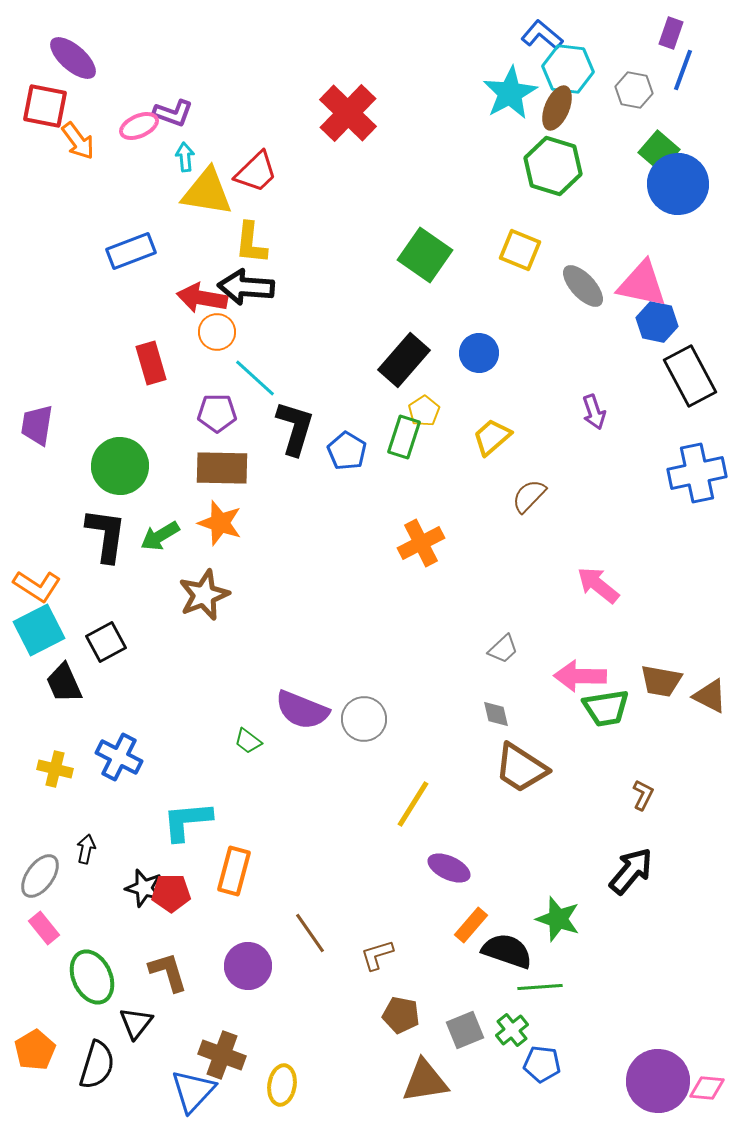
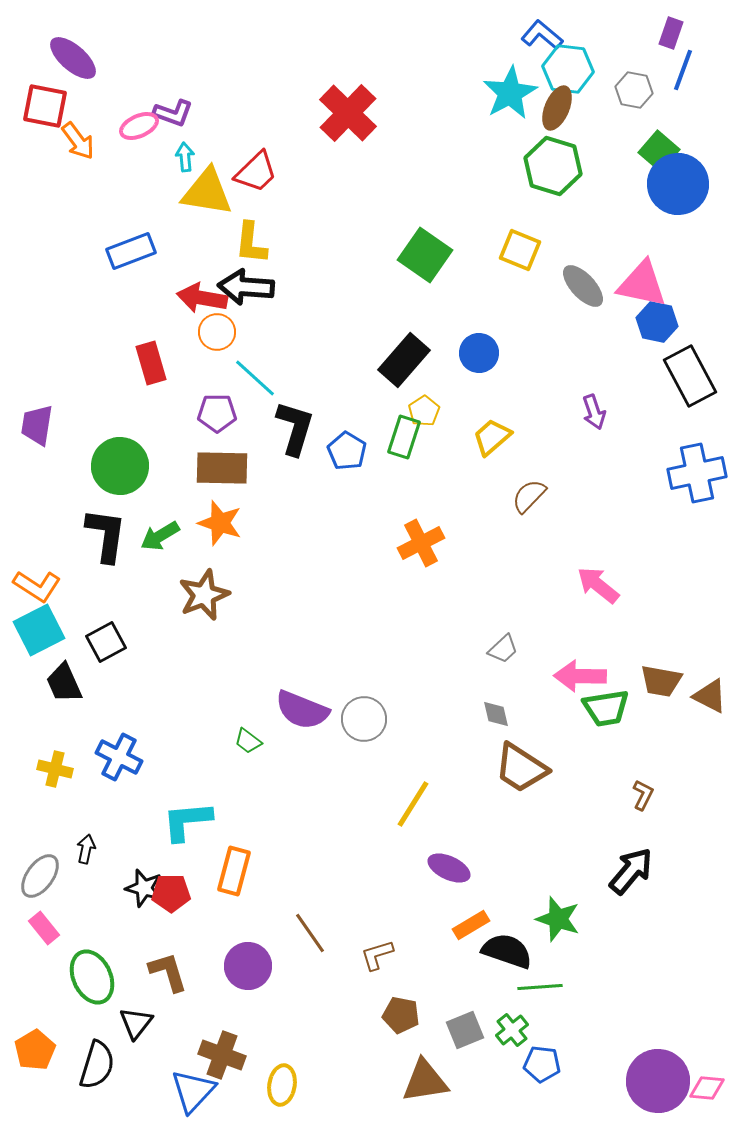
orange rectangle at (471, 925): rotated 18 degrees clockwise
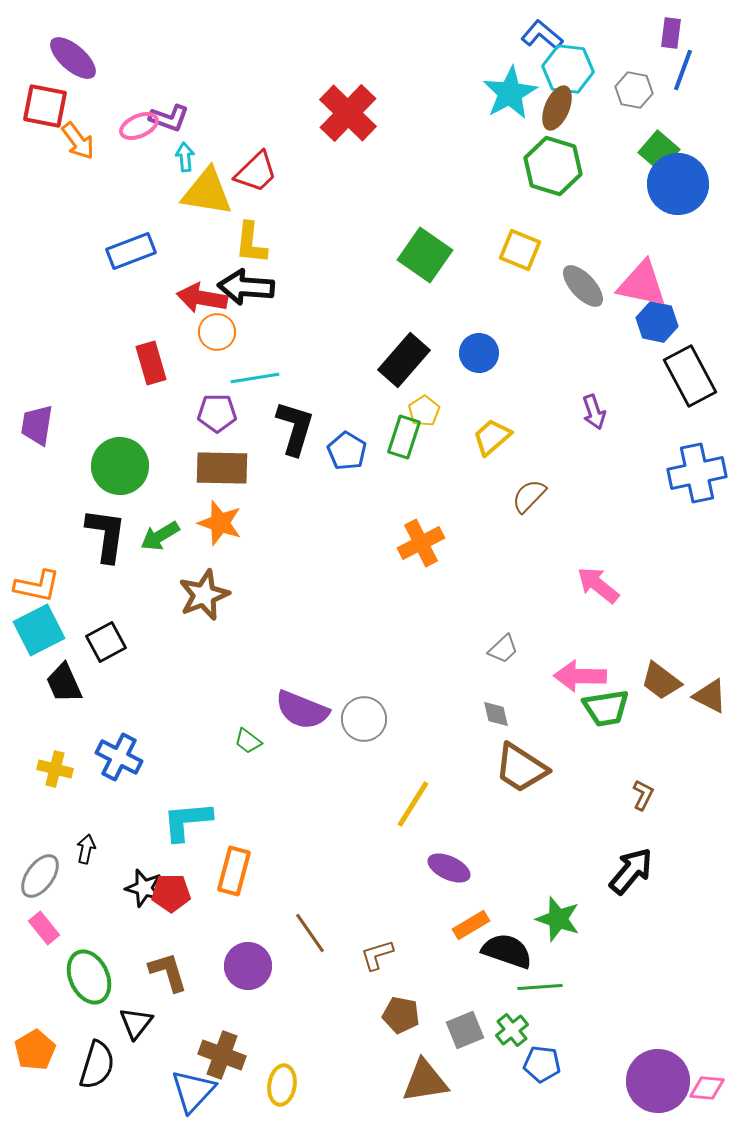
purple rectangle at (671, 33): rotated 12 degrees counterclockwise
purple L-shape at (173, 113): moved 4 px left, 5 px down
cyan line at (255, 378): rotated 51 degrees counterclockwise
orange L-shape at (37, 586): rotated 21 degrees counterclockwise
brown trapezoid at (661, 681): rotated 27 degrees clockwise
green ellipse at (92, 977): moved 3 px left
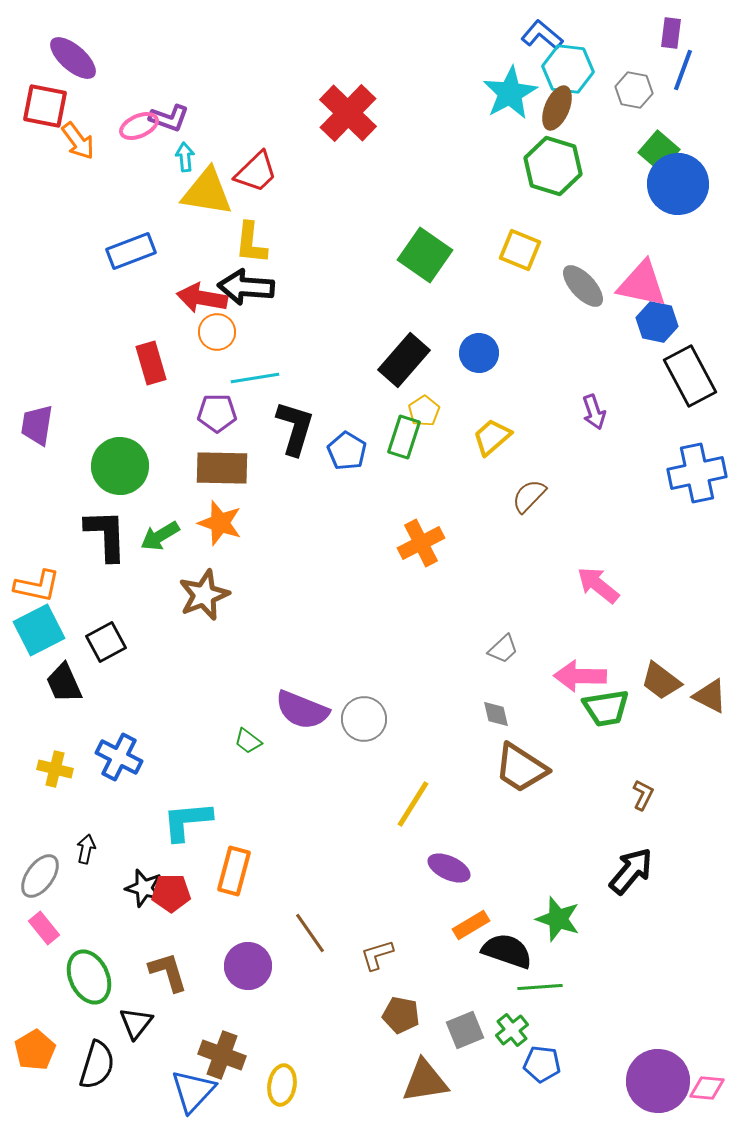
black L-shape at (106, 535): rotated 10 degrees counterclockwise
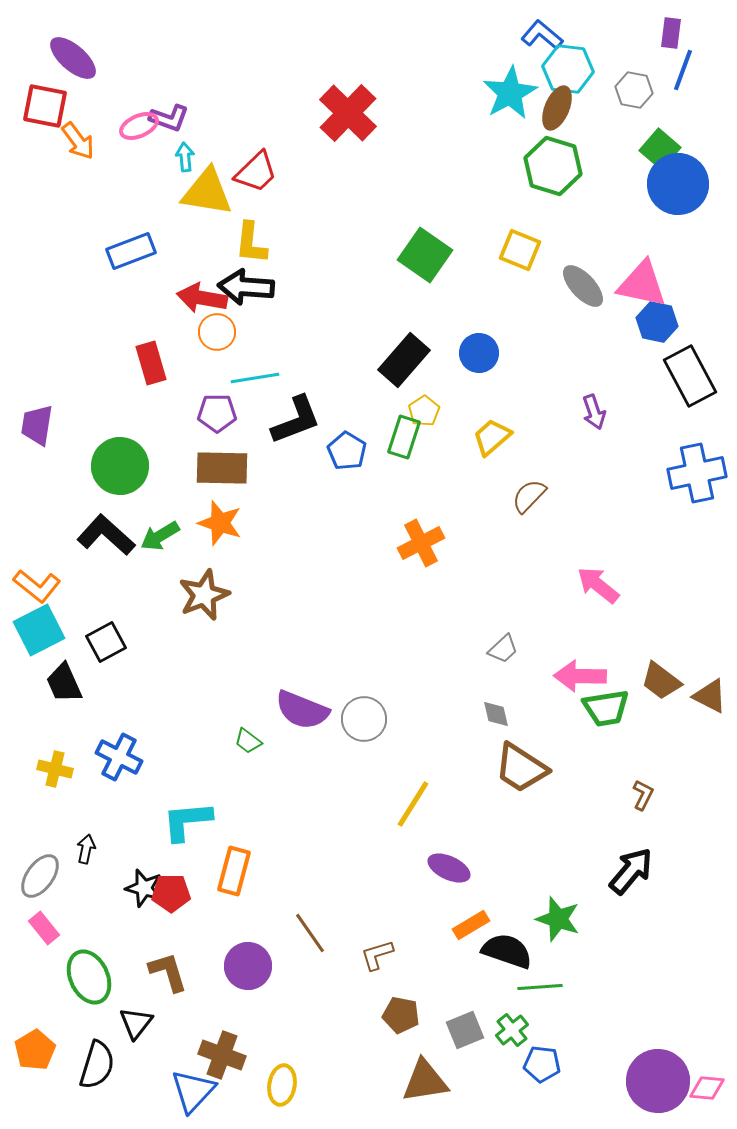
green square at (659, 151): moved 1 px right, 2 px up
black L-shape at (295, 428): moved 1 px right, 8 px up; rotated 52 degrees clockwise
black L-shape at (106, 535): rotated 46 degrees counterclockwise
orange L-shape at (37, 586): rotated 27 degrees clockwise
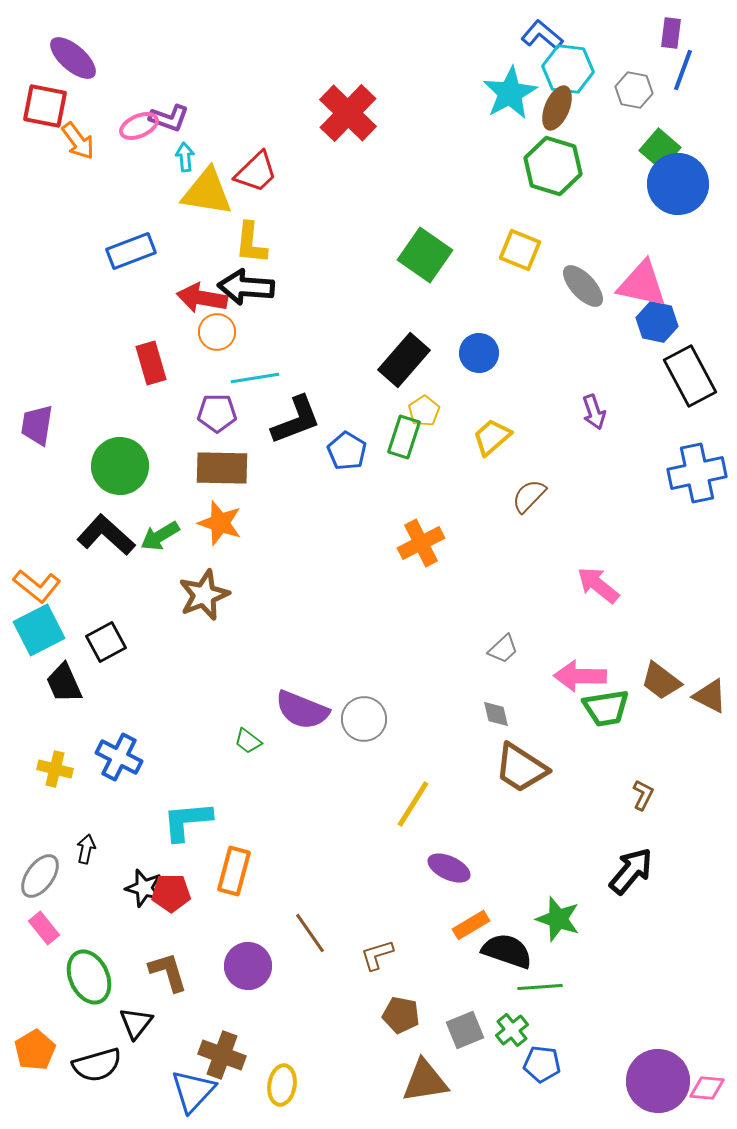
black semicircle at (97, 1065): rotated 57 degrees clockwise
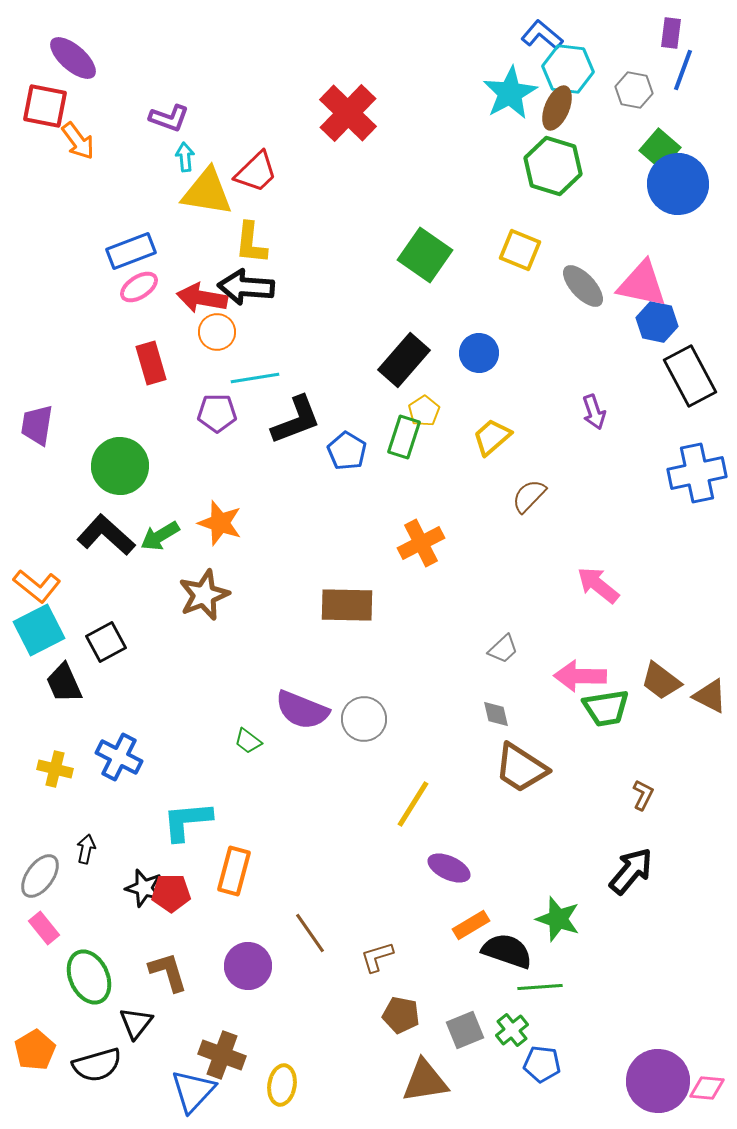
pink ellipse at (139, 126): moved 161 px down; rotated 9 degrees counterclockwise
brown rectangle at (222, 468): moved 125 px right, 137 px down
brown L-shape at (377, 955): moved 2 px down
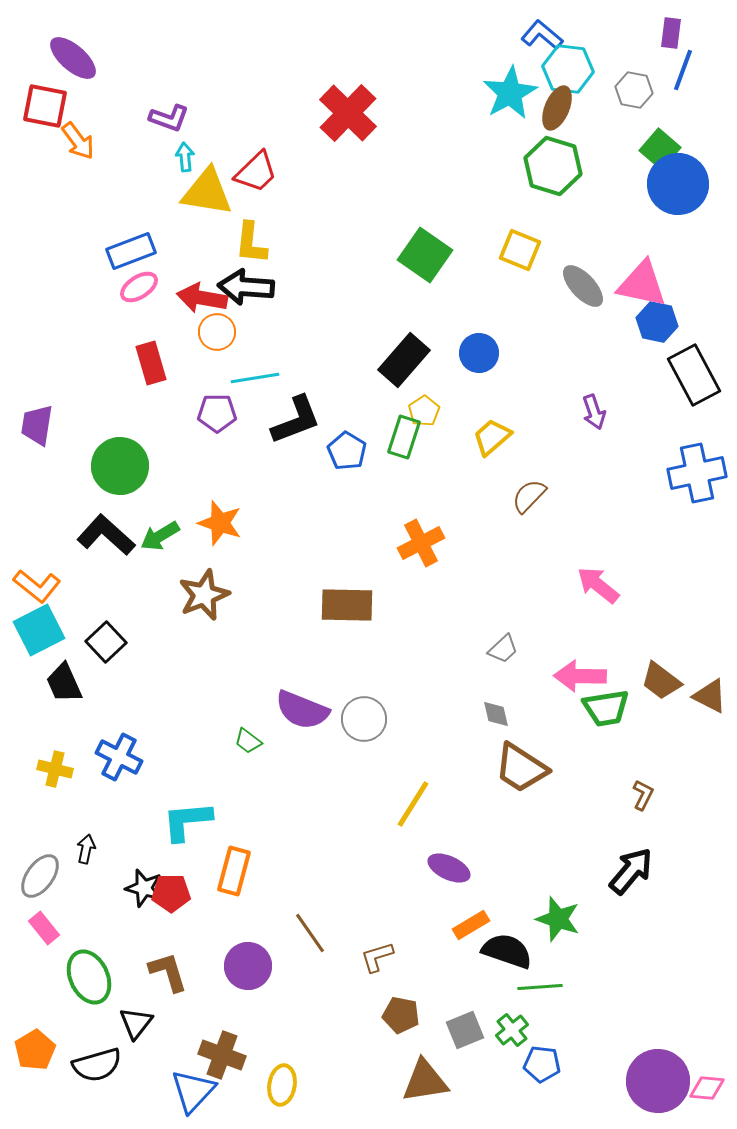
black rectangle at (690, 376): moved 4 px right, 1 px up
black square at (106, 642): rotated 15 degrees counterclockwise
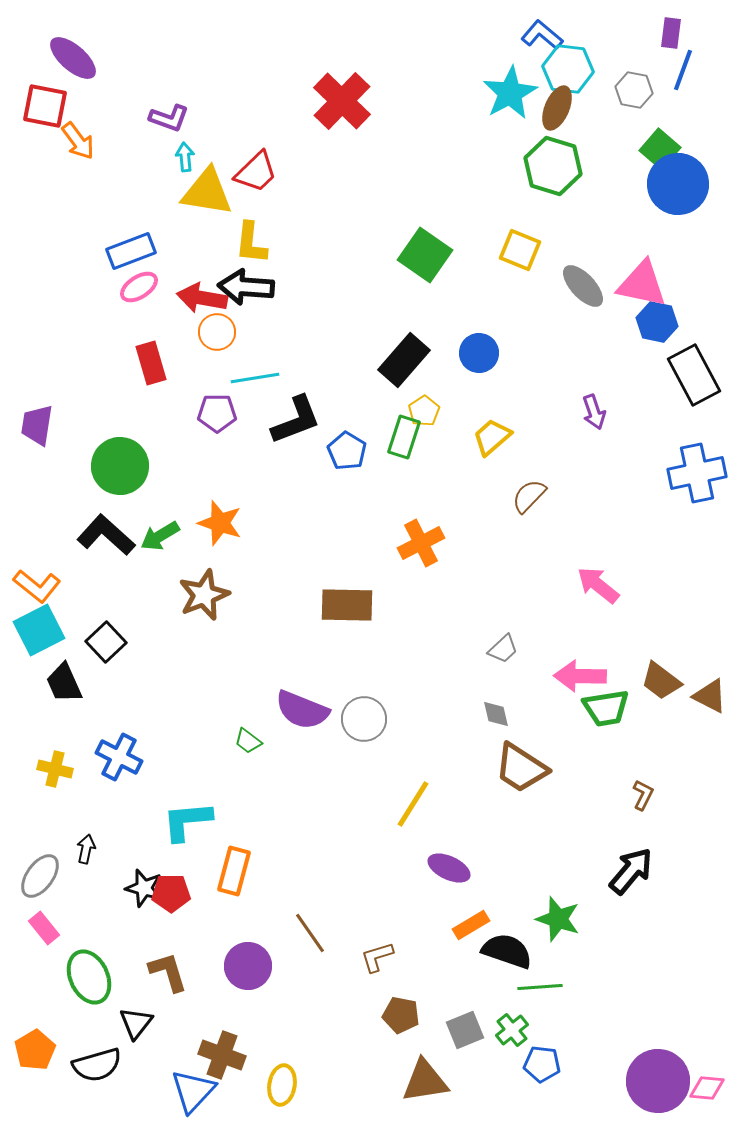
red cross at (348, 113): moved 6 px left, 12 px up
